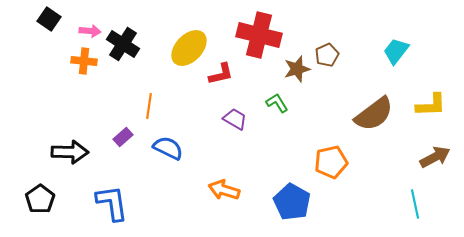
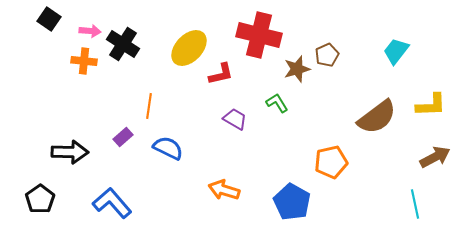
brown semicircle: moved 3 px right, 3 px down
blue L-shape: rotated 33 degrees counterclockwise
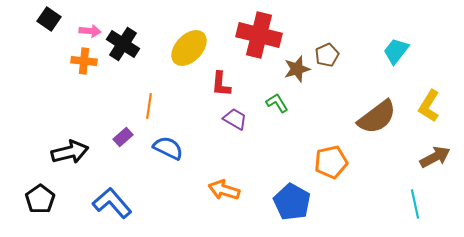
red L-shape: moved 10 px down; rotated 108 degrees clockwise
yellow L-shape: moved 2 px left, 1 px down; rotated 124 degrees clockwise
black arrow: rotated 15 degrees counterclockwise
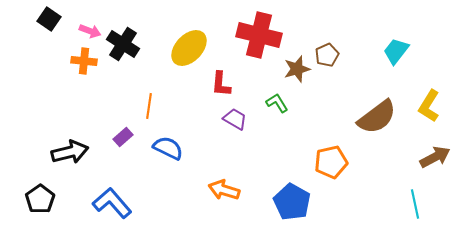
pink arrow: rotated 15 degrees clockwise
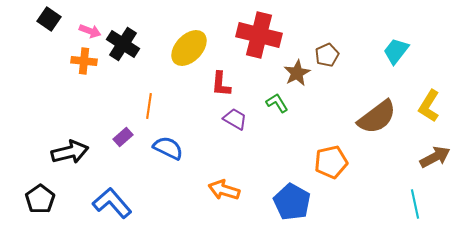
brown star: moved 4 px down; rotated 12 degrees counterclockwise
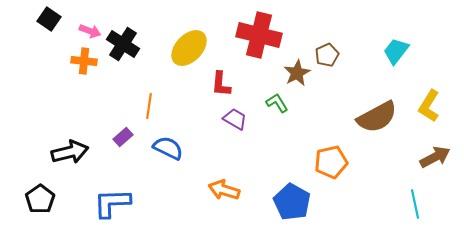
brown semicircle: rotated 9 degrees clockwise
blue L-shape: rotated 51 degrees counterclockwise
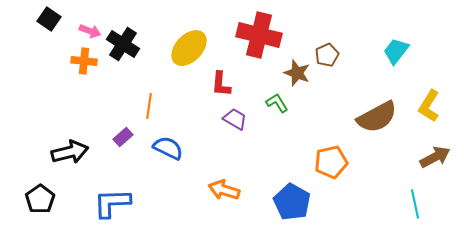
brown star: rotated 24 degrees counterclockwise
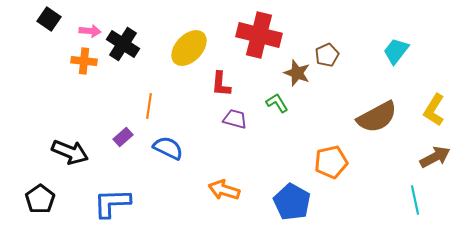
pink arrow: rotated 15 degrees counterclockwise
yellow L-shape: moved 5 px right, 4 px down
purple trapezoid: rotated 15 degrees counterclockwise
black arrow: rotated 36 degrees clockwise
cyan line: moved 4 px up
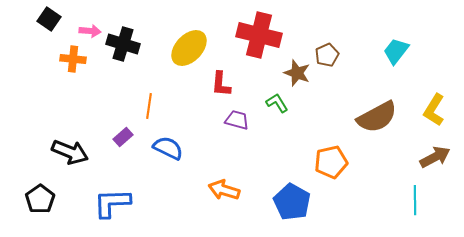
black cross: rotated 16 degrees counterclockwise
orange cross: moved 11 px left, 2 px up
purple trapezoid: moved 2 px right, 1 px down
cyan line: rotated 12 degrees clockwise
